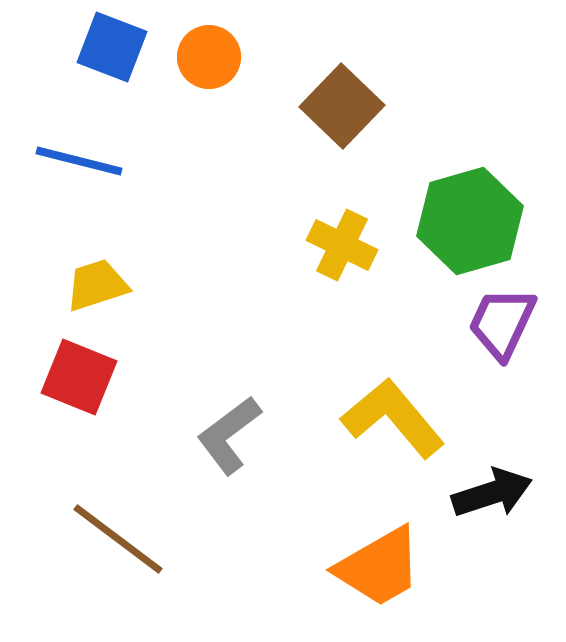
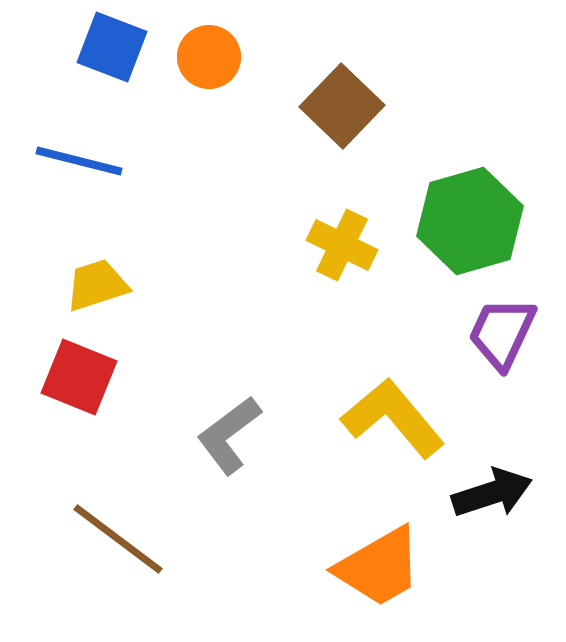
purple trapezoid: moved 10 px down
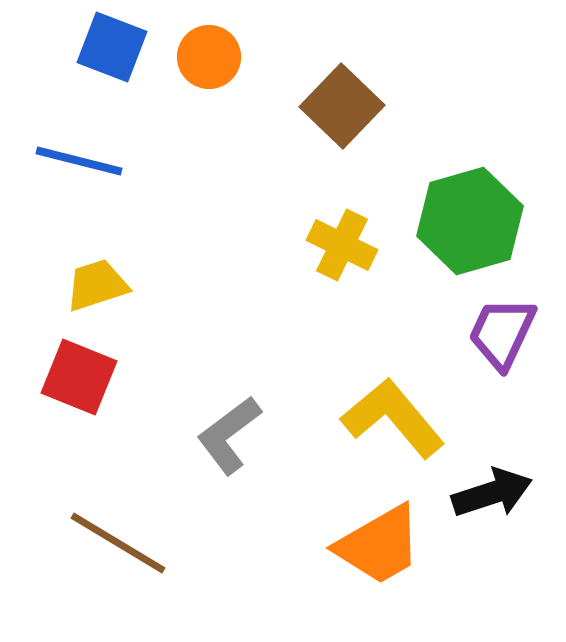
brown line: moved 4 px down; rotated 6 degrees counterclockwise
orange trapezoid: moved 22 px up
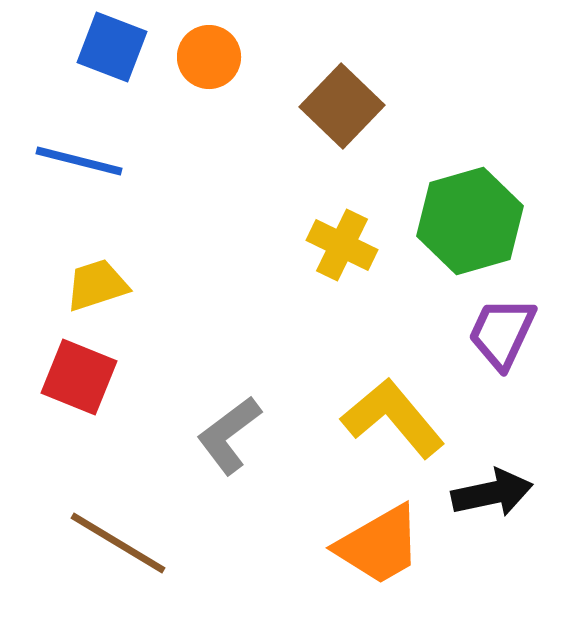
black arrow: rotated 6 degrees clockwise
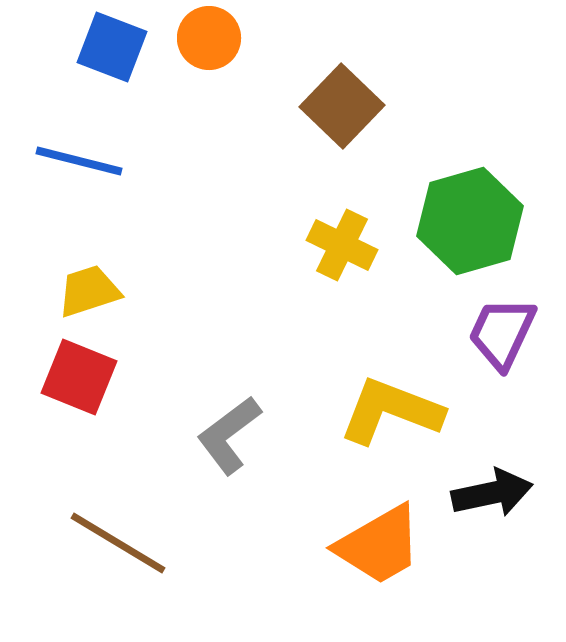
orange circle: moved 19 px up
yellow trapezoid: moved 8 px left, 6 px down
yellow L-shape: moved 2 px left, 7 px up; rotated 29 degrees counterclockwise
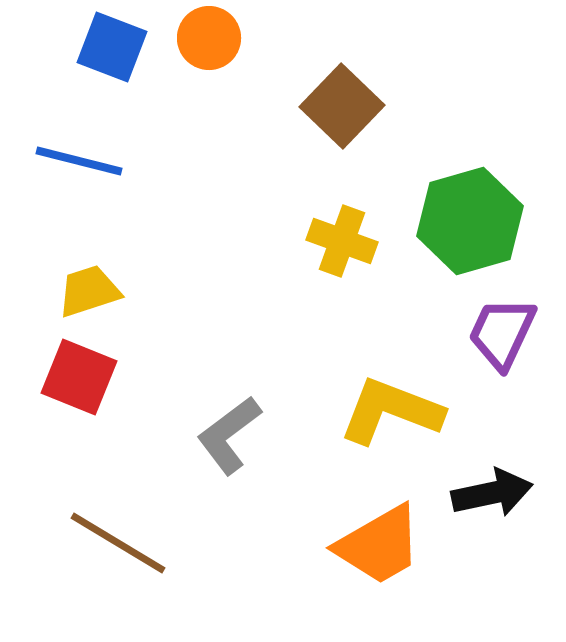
yellow cross: moved 4 px up; rotated 6 degrees counterclockwise
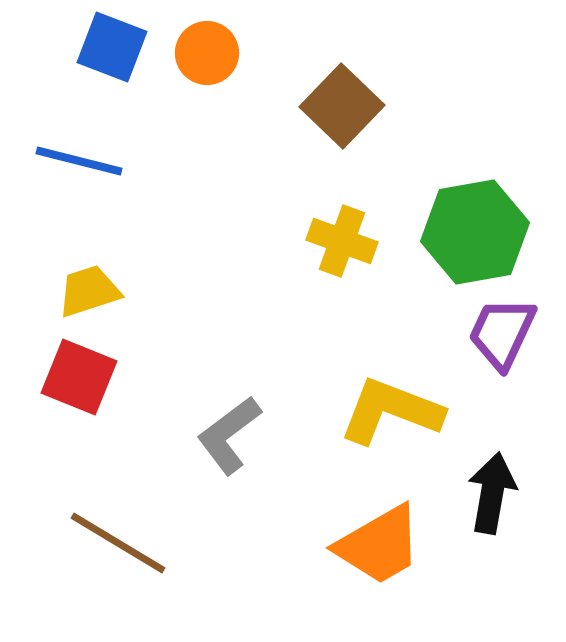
orange circle: moved 2 px left, 15 px down
green hexagon: moved 5 px right, 11 px down; rotated 6 degrees clockwise
black arrow: rotated 68 degrees counterclockwise
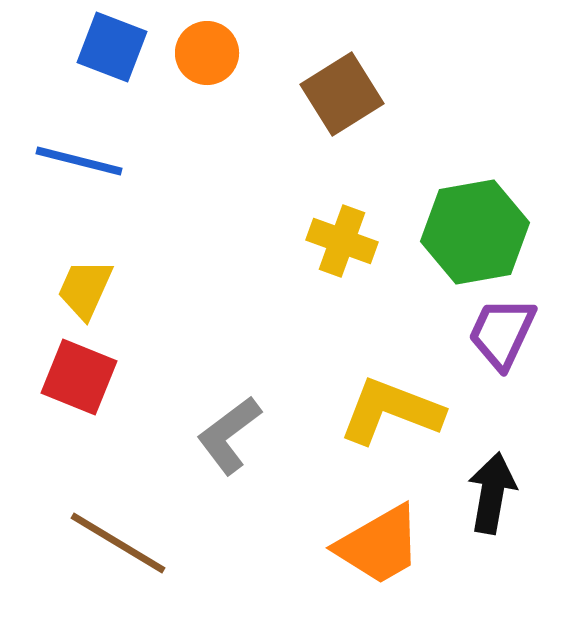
brown square: moved 12 px up; rotated 14 degrees clockwise
yellow trapezoid: moved 4 px left, 2 px up; rotated 48 degrees counterclockwise
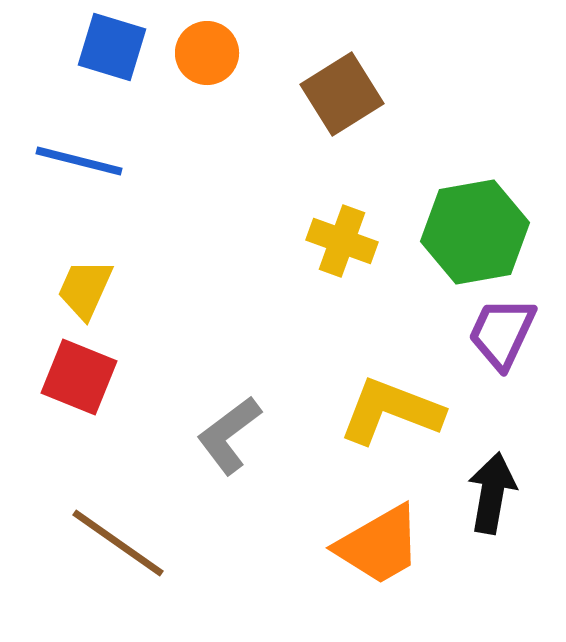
blue square: rotated 4 degrees counterclockwise
brown line: rotated 4 degrees clockwise
